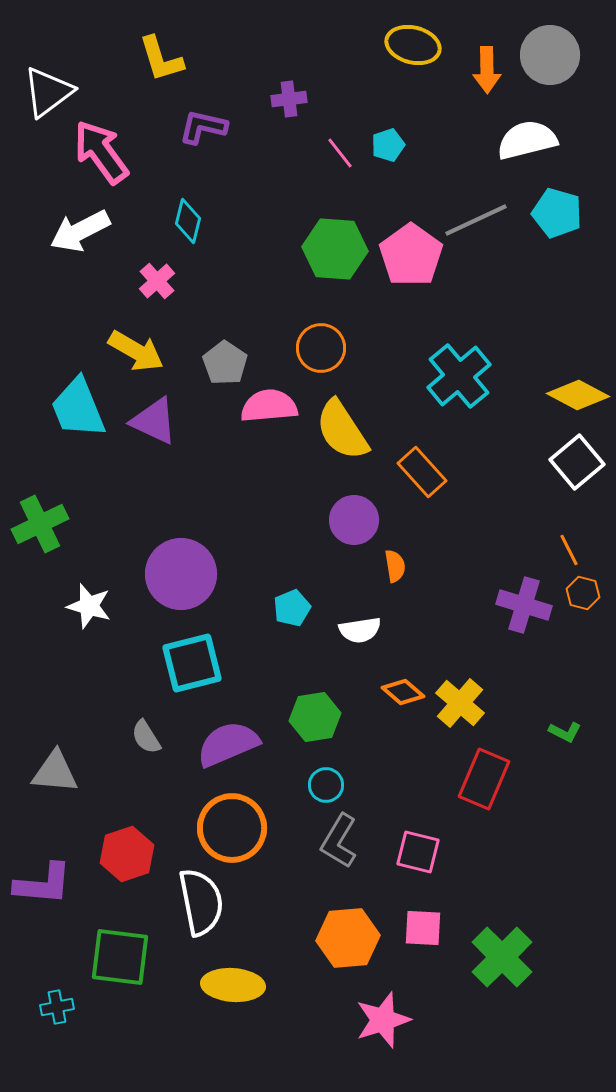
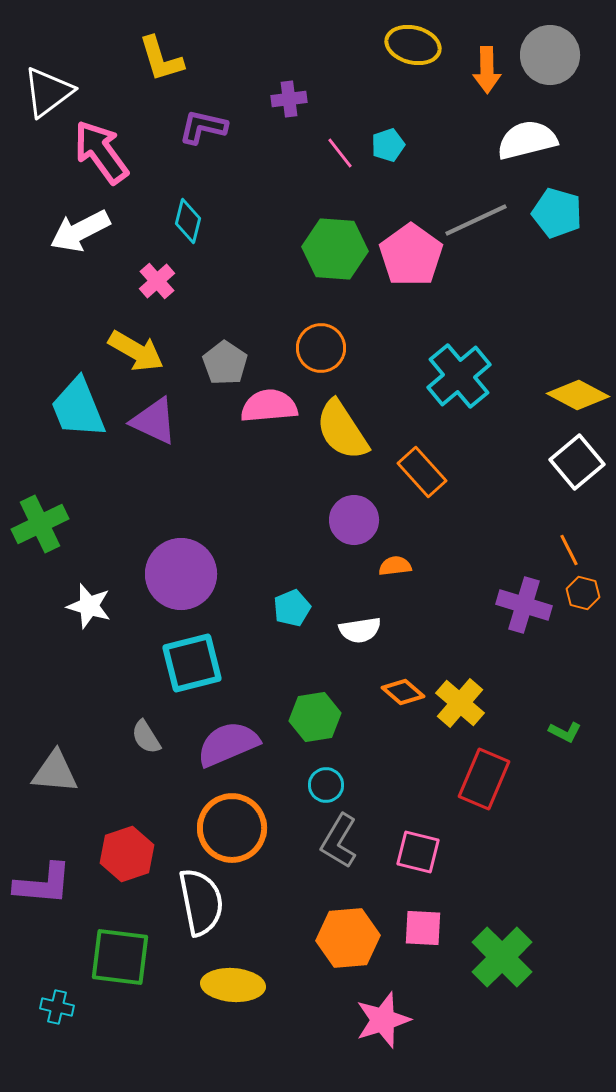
orange semicircle at (395, 566): rotated 88 degrees counterclockwise
cyan cross at (57, 1007): rotated 24 degrees clockwise
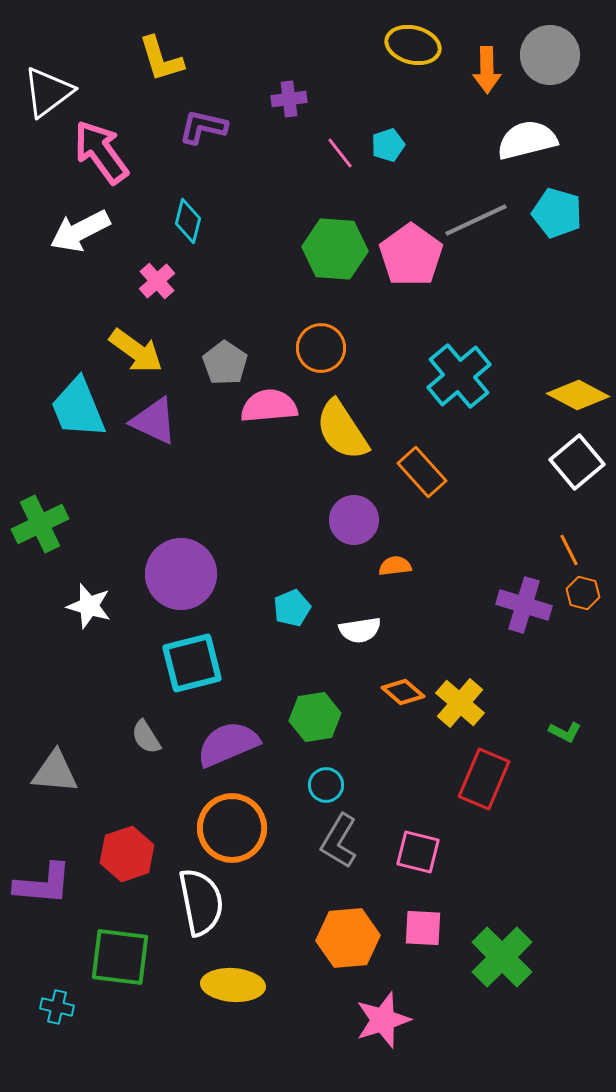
yellow arrow at (136, 351): rotated 6 degrees clockwise
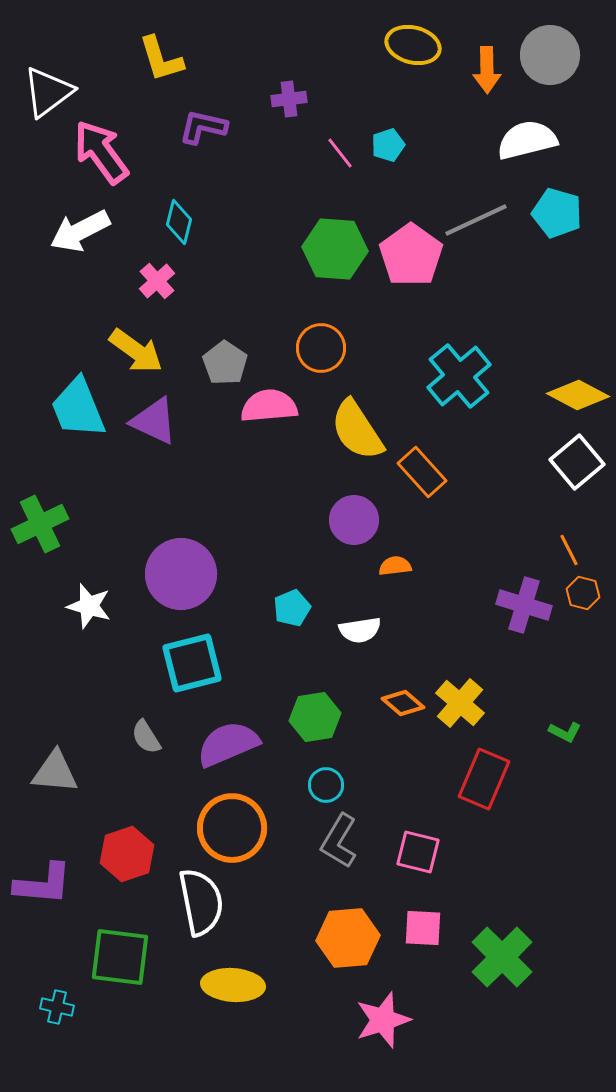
cyan diamond at (188, 221): moved 9 px left, 1 px down
yellow semicircle at (342, 430): moved 15 px right
orange diamond at (403, 692): moved 11 px down
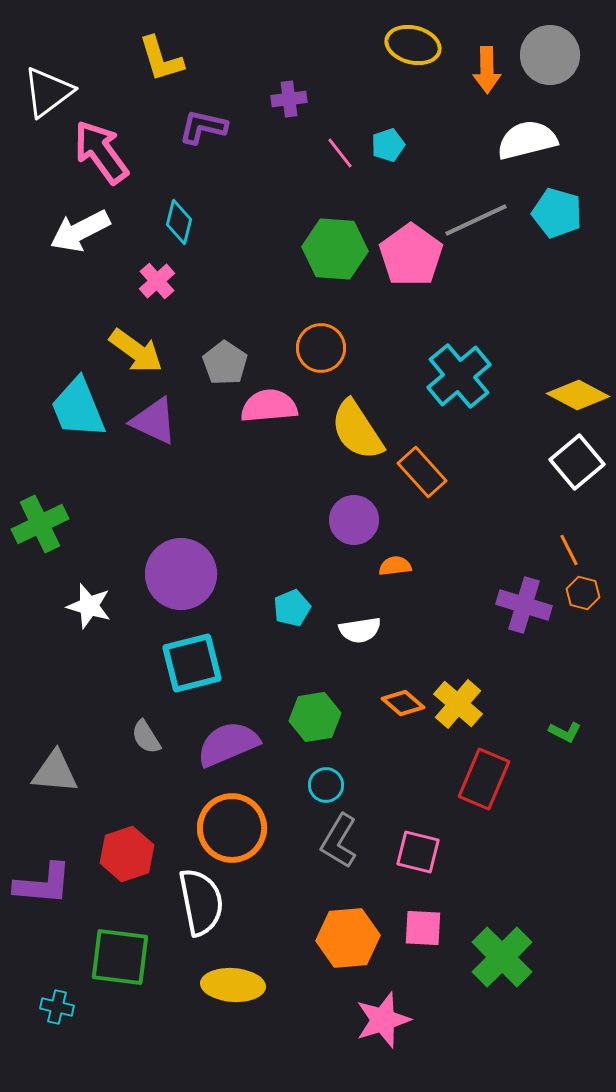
yellow cross at (460, 703): moved 2 px left, 1 px down
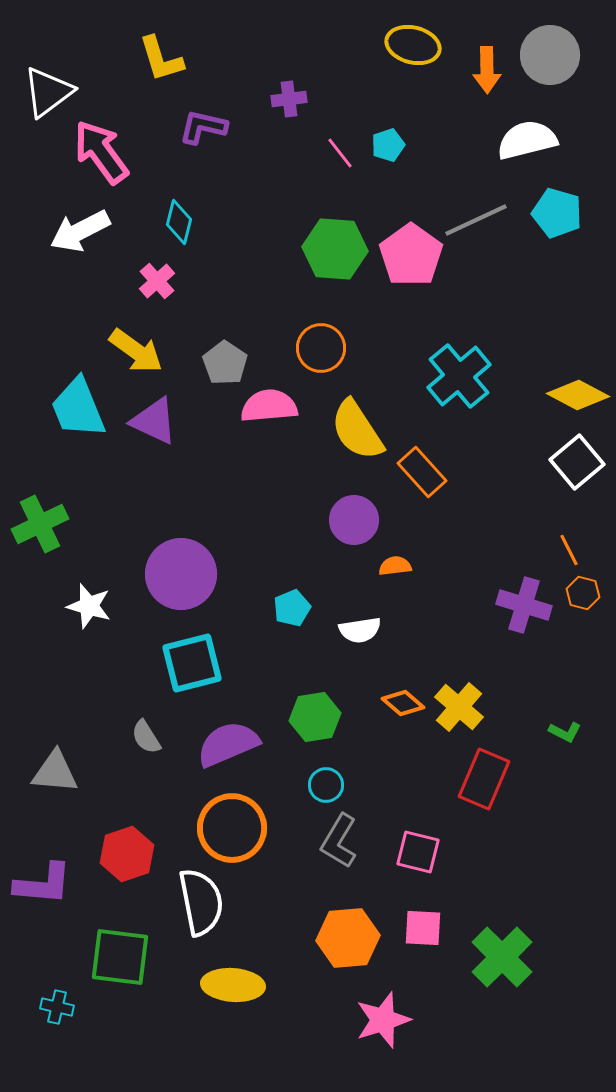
yellow cross at (458, 704): moved 1 px right, 3 px down
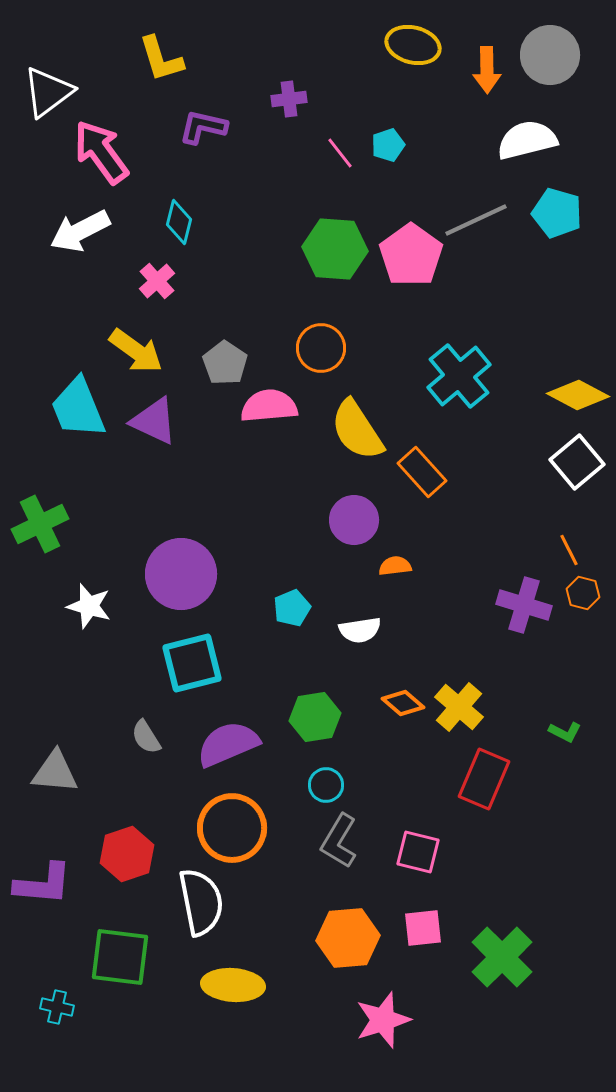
pink square at (423, 928): rotated 9 degrees counterclockwise
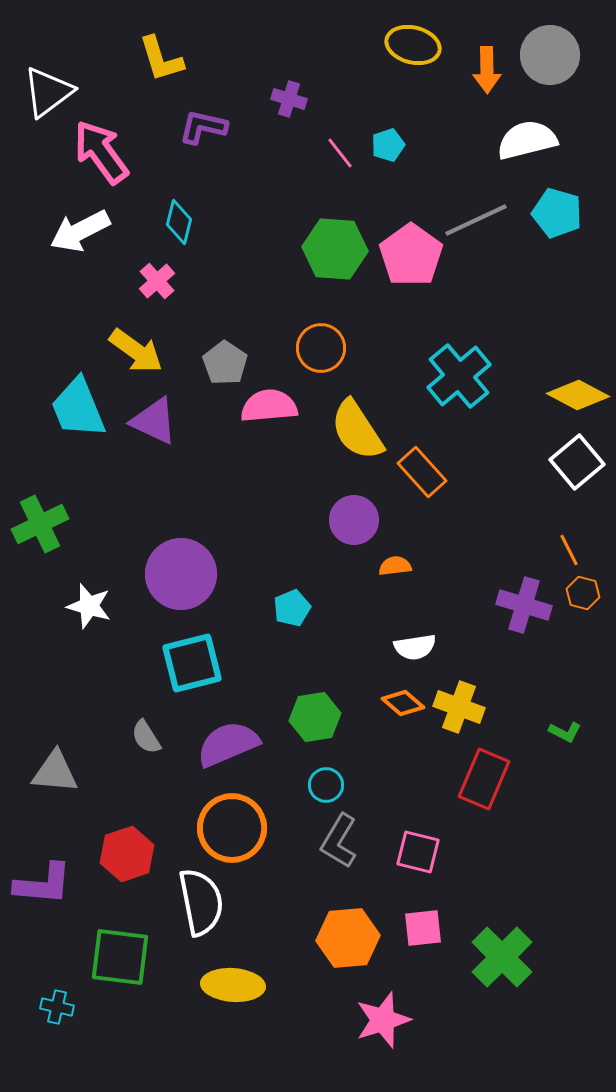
purple cross at (289, 99): rotated 24 degrees clockwise
white semicircle at (360, 630): moved 55 px right, 17 px down
yellow cross at (459, 707): rotated 21 degrees counterclockwise
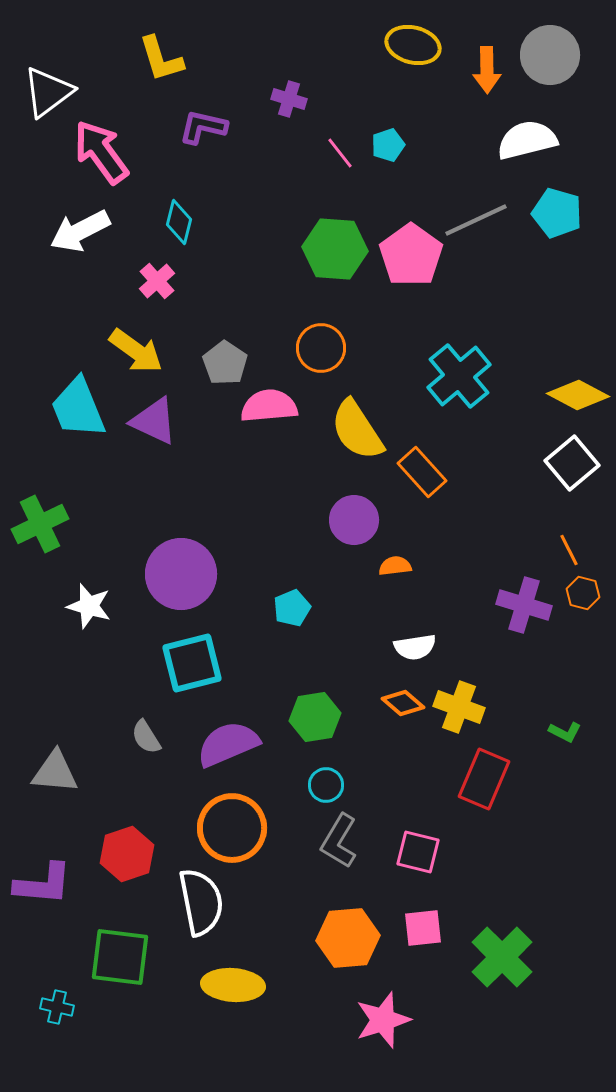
white square at (577, 462): moved 5 px left, 1 px down
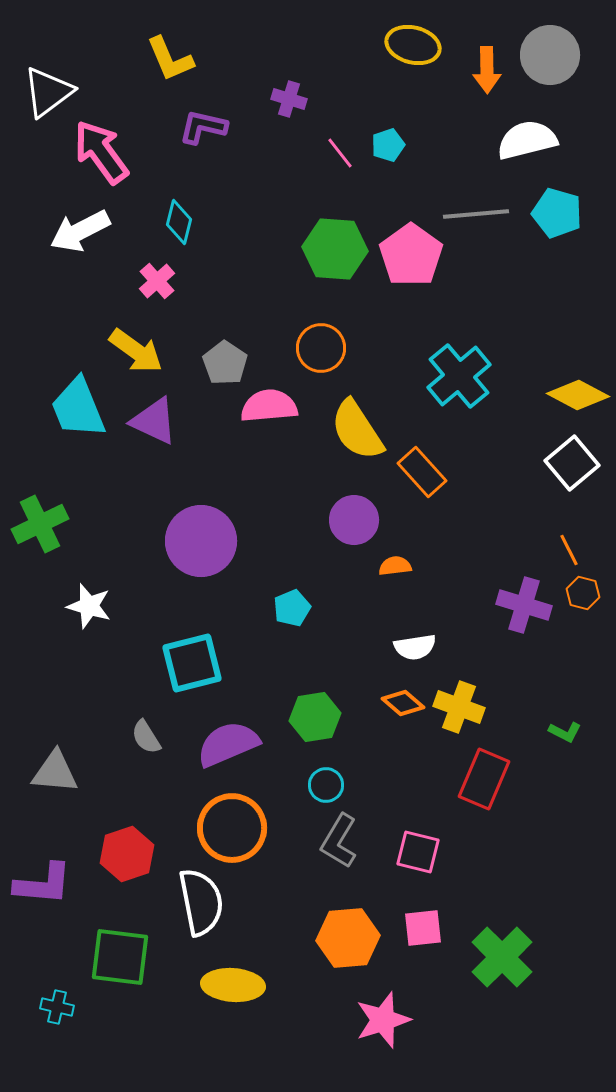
yellow L-shape at (161, 59): moved 9 px right; rotated 6 degrees counterclockwise
gray line at (476, 220): moved 6 px up; rotated 20 degrees clockwise
purple circle at (181, 574): moved 20 px right, 33 px up
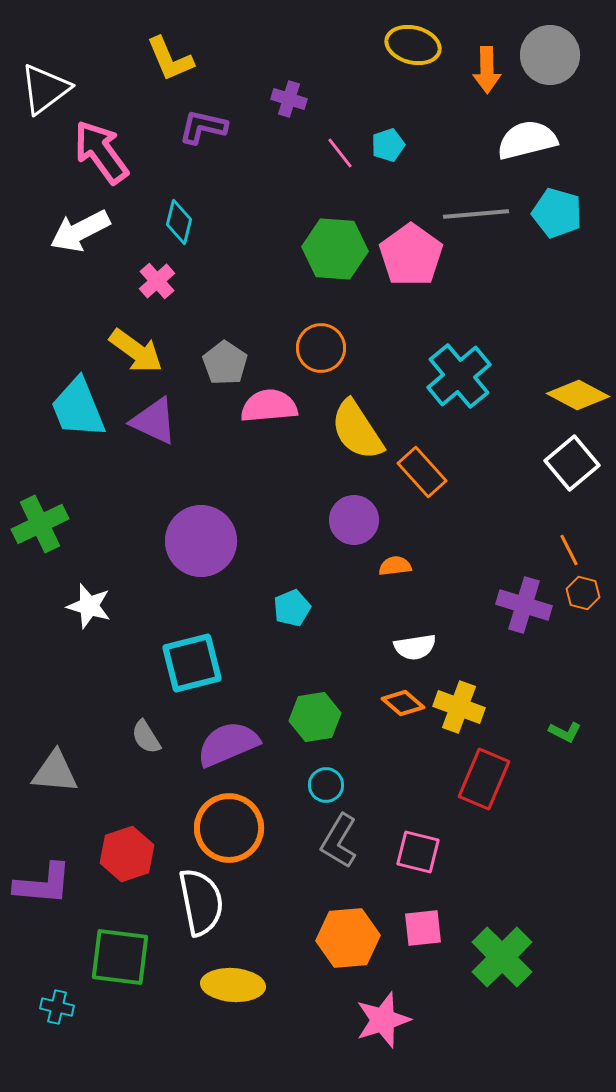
white triangle at (48, 92): moved 3 px left, 3 px up
orange circle at (232, 828): moved 3 px left
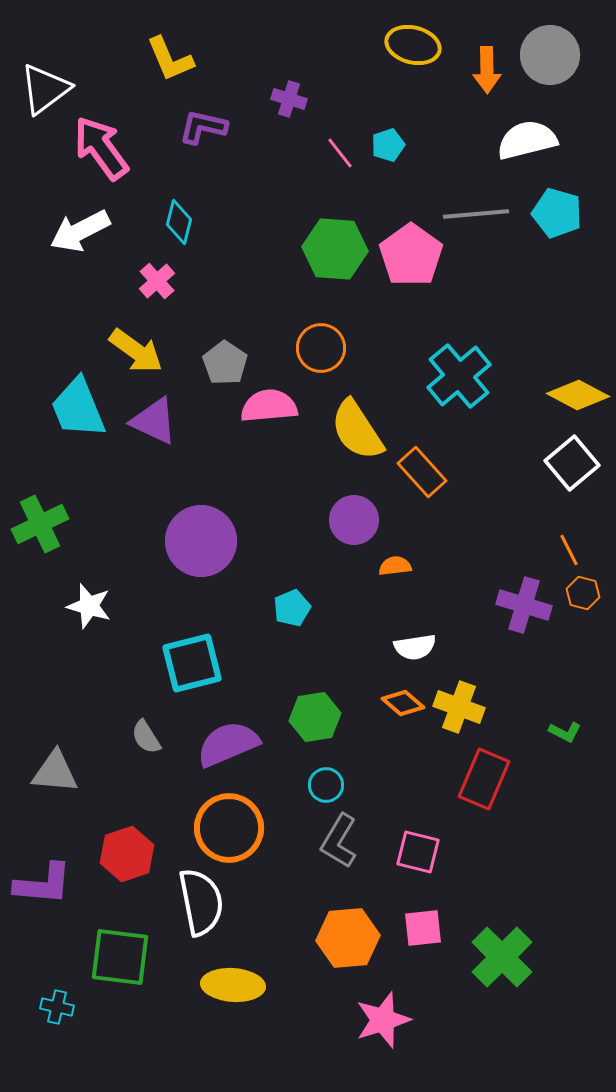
pink arrow at (101, 152): moved 4 px up
